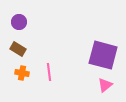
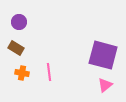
brown rectangle: moved 2 px left, 1 px up
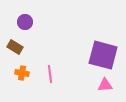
purple circle: moved 6 px right
brown rectangle: moved 1 px left, 1 px up
pink line: moved 1 px right, 2 px down
pink triangle: rotated 35 degrees clockwise
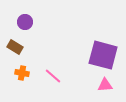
pink line: moved 3 px right, 2 px down; rotated 42 degrees counterclockwise
